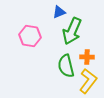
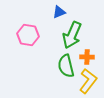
green arrow: moved 4 px down
pink hexagon: moved 2 px left, 1 px up
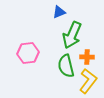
pink hexagon: moved 18 px down; rotated 15 degrees counterclockwise
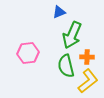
yellow L-shape: rotated 15 degrees clockwise
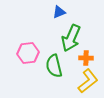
green arrow: moved 1 px left, 3 px down
orange cross: moved 1 px left, 1 px down
green semicircle: moved 12 px left
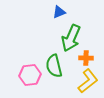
pink hexagon: moved 2 px right, 22 px down
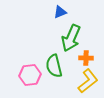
blue triangle: moved 1 px right
